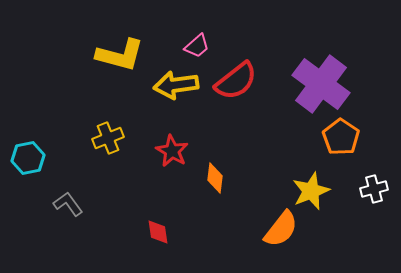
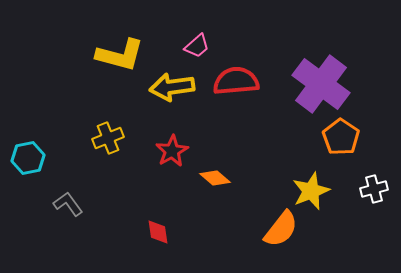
red semicircle: rotated 147 degrees counterclockwise
yellow arrow: moved 4 px left, 2 px down
red star: rotated 12 degrees clockwise
orange diamond: rotated 56 degrees counterclockwise
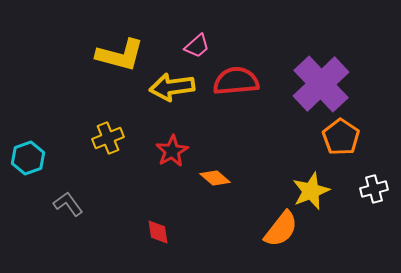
purple cross: rotated 10 degrees clockwise
cyan hexagon: rotated 8 degrees counterclockwise
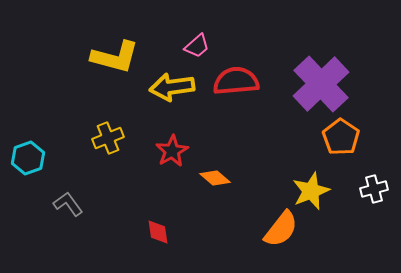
yellow L-shape: moved 5 px left, 2 px down
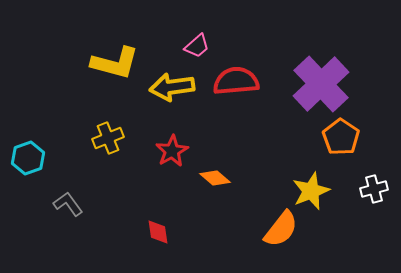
yellow L-shape: moved 6 px down
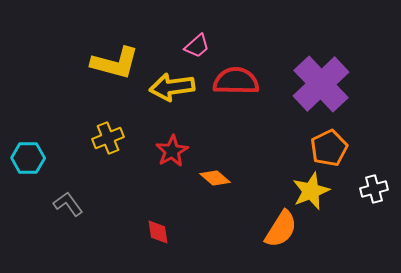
red semicircle: rotated 6 degrees clockwise
orange pentagon: moved 12 px left, 11 px down; rotated 12 degrees clockwise
cyan hexagon: rotated 20 degrees clockwise
orange semicircle: rotated 6 degrees counterclockwise
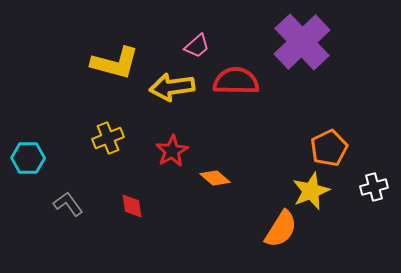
purple cross: moved 19 px left, 42 px up
white cross: moved 2 px up
red diamond: moved 26 px left, 26 px up
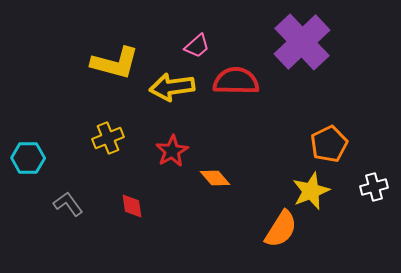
orange pentagon: moved 4 px up
orange diamond: rotated 8 degrees clockwise
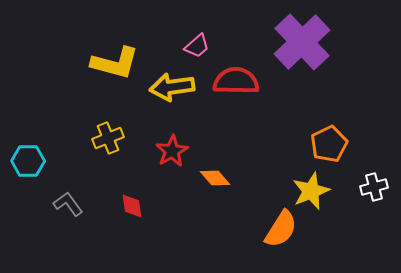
cyan hexagon: moved 3 px down
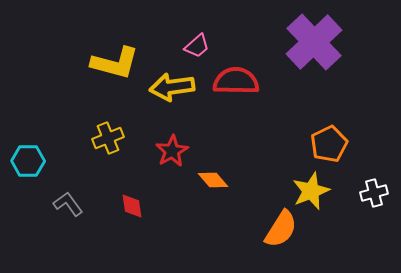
purple cross: moved 12 px right
orange diamond: moved 2 px left, 2 px down
white cross: moved 6 px down
